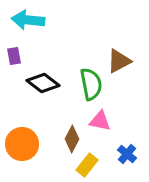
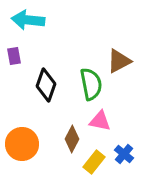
black diamond: moved 3 px right, 2 px down; rotated 72 degrees clockwise
blue cross: moved 3 px left
yellow rectangle: moved 7 px right, 3 px up
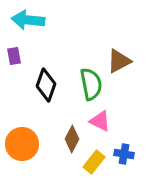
pink triangle: rotated 15 degrees clockwise
blue cross: rotated 30 degrees counterclockwise
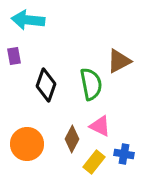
pink triangle: moved 5 px down
orange circle: moved 5 px right
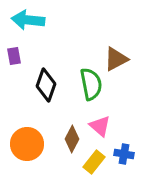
brown triangle: moved 3 px left, 2 px up
pink triangle: rotated 15 degrees clockwise
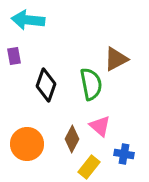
yellow rectangle: moved 5 px left, 5 px down
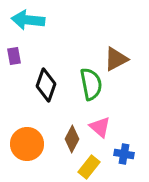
pink triangle: moved 1 px down
